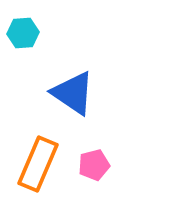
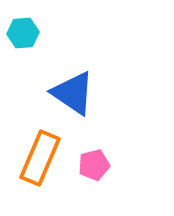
orange rectangle: moved 2 px right, 6 px up
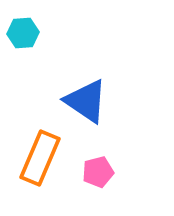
blue triangle: moved 13 px right, 8 px down
pink pentagon: moved 4 px right, 7 px down
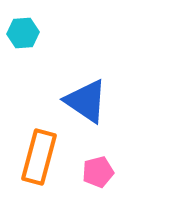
orange rectangle: moved 1 px left, 1 px up; rotated 8 degrees counterclockwise
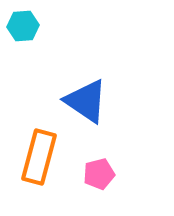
cyan hexagon: moved 7 px up
pink pentagon: moved 1 px right, 2 px down
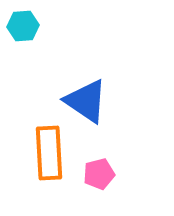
orange rectangle: moved 10 px right, 4 px up; rotated 18 degrees counterclockwise
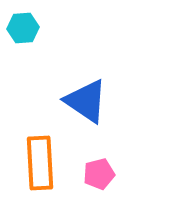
cyan hexagon: moved 2 px down
orange rectangle: moved 9 px left, 10 px down
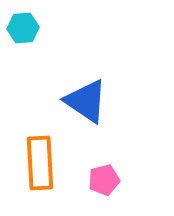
pink pentagon: moved 5 px right, 6 px down
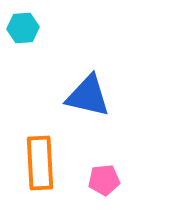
blue triangle: moved 2 px right, 5 px up; rotated 21 degrees counterclockwise
pink pentagon: rotated 8 degrees clockwise
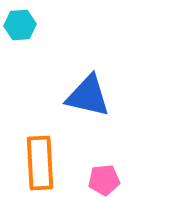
cyan hexagon: moved 3 px left, 3 px up
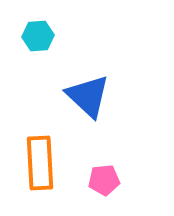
cyan hexagon: moved 18 px right, 11 px down
blue triangle: rotated 30 degrees clockwise
